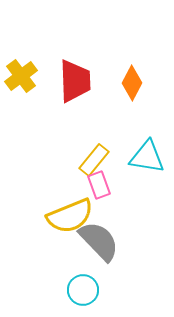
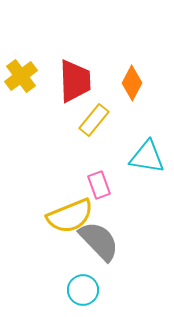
yellow rectangle: moved 40 px up
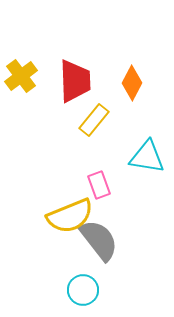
gray semicircle: moved 1 px up; rotated 6 degrees clockwise
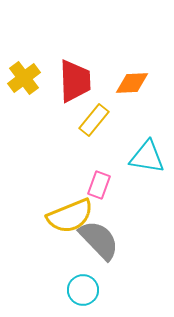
yellow cross: moved 3 px right, 2 px down
orange diamond: rotated 60 degrees clockwise
pink rectangle: rotated 40 degrees clockwise
gray semicircle: rotated 6 degrees counterclockwise
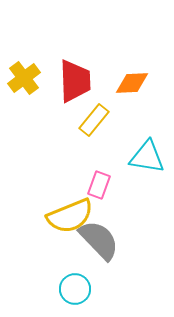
cyan circle: moved 8 px left, 1 px up
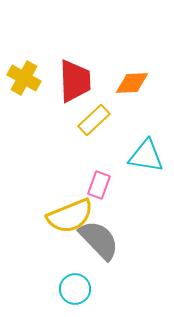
yellow cross: rotated 24 degrees counterclockwise
yellow rectangle: rotated 8 degrees clockwise
cyan triangle: moved 1 px left, 1 px up
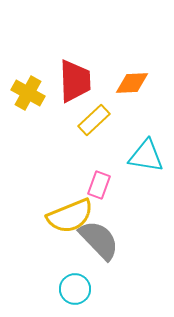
yellow cross: moved 4 px right, 15 px down
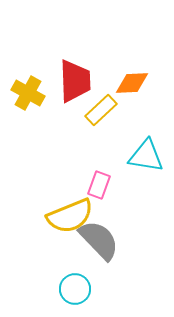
yellow rectangle: moved 7 px right, 10 px up
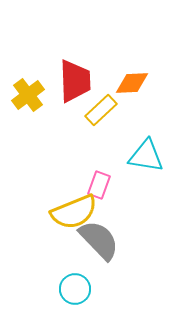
yellow cross: moved 2 px down; rotated 24 degrees clockwise
yellow semicircle: moved 4 px right, 4 px up
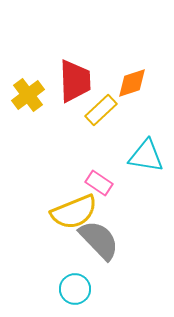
orange diamond: rotated 16 degrees counterclockwise
pink rectangle: moved 2 px up; rotated 76 degrees counterclockwise
